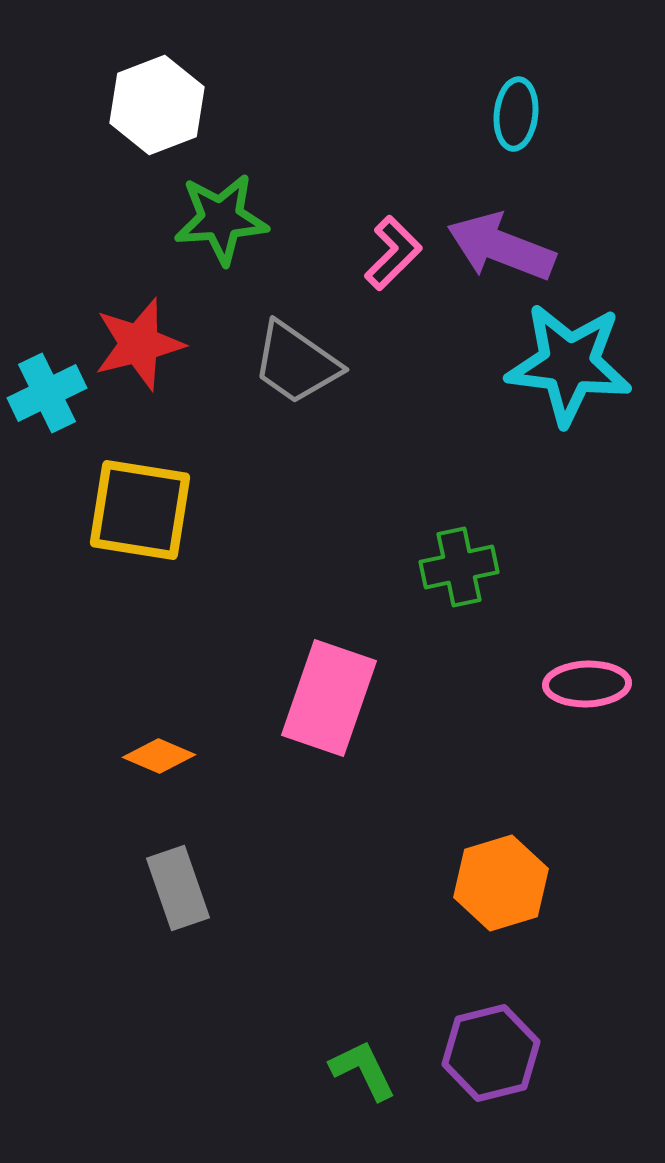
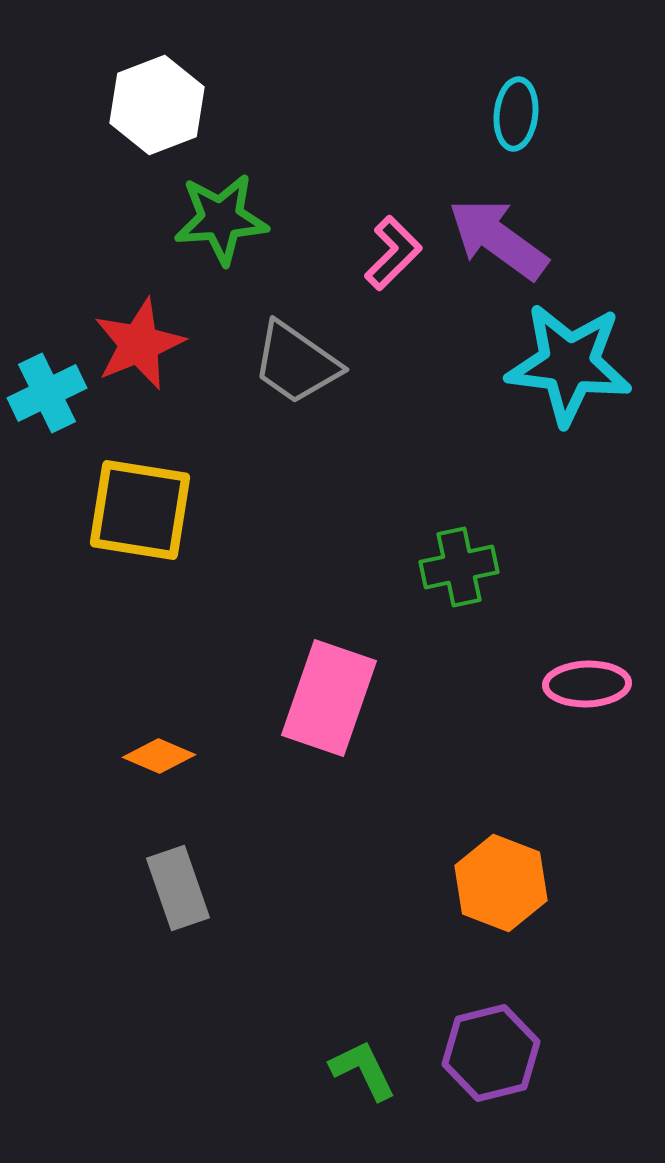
purple arrow: moved 3 px left, 8 px up; rotated 15 degrees clockwise
red star: rotated 8 degrees counterclockwise
orange hexagon: rotated 22 degrees counterclockwise
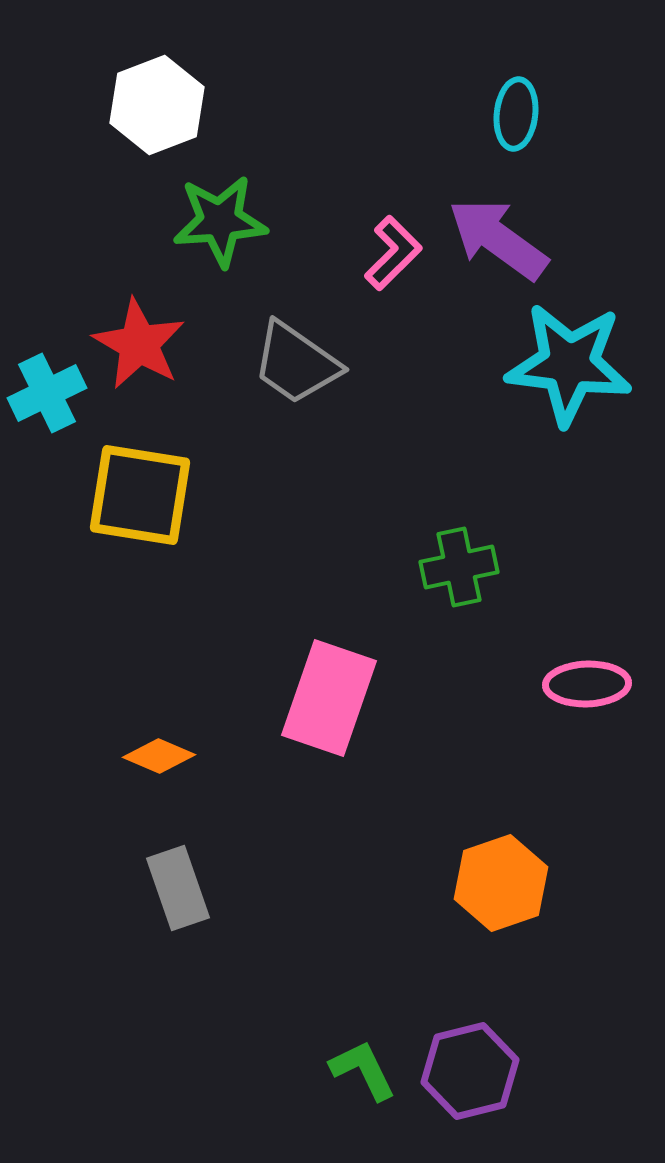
green star: moved 1 px left, 2 px down
red star: rotated 20 degrees counterclockwise
yellow square: moved 15 px up
orange hexagon: rotated 20 degrees clockwise
purple hexagon: moved 21 px left, 18 px down
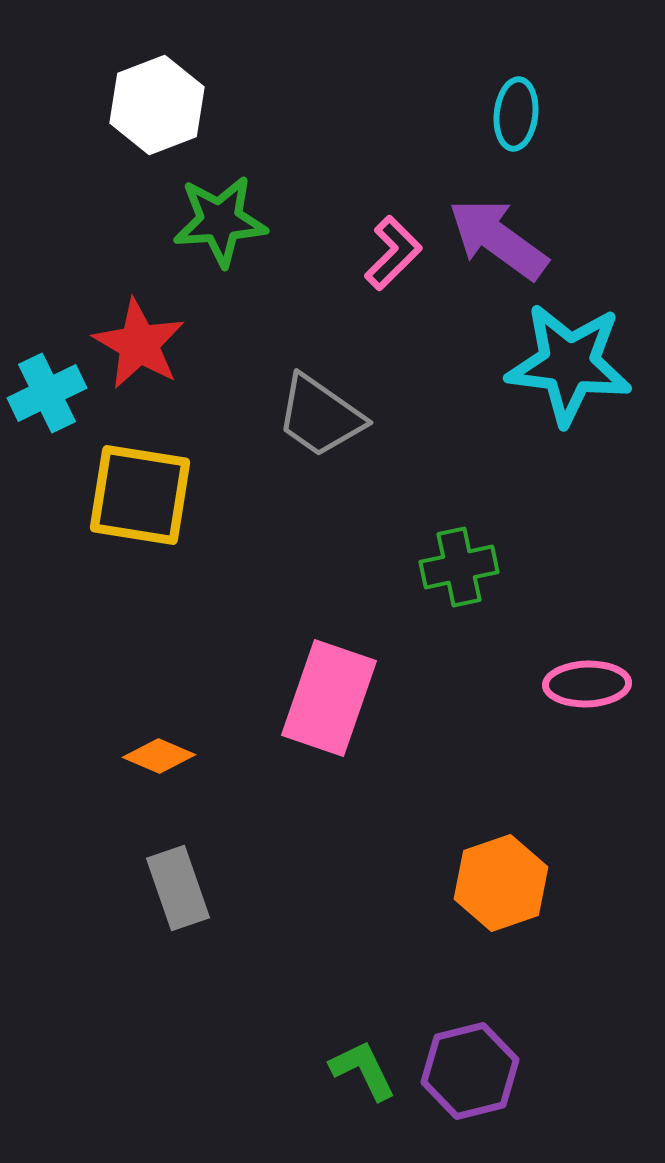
gray trapezoid: moved 24 px right, 53 px down
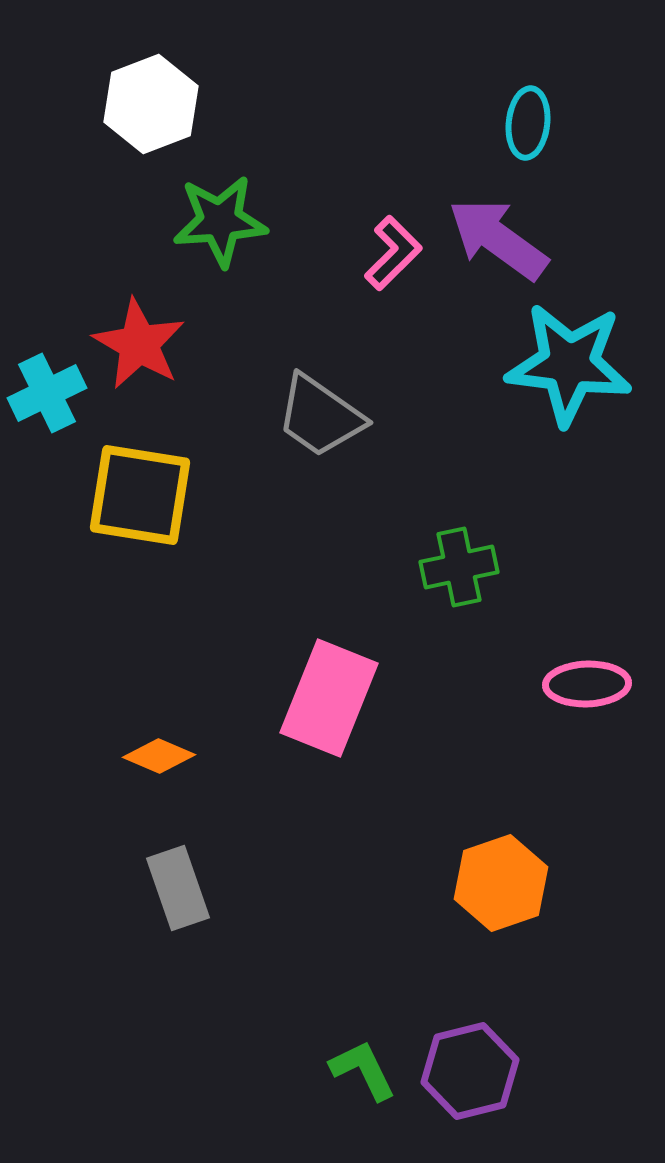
white hexagon: moved 6 px left, 1 px up
cyan ellipse: moved 12 px right, 9 px down
pink rectangle: rotated 3 degrees clockwise
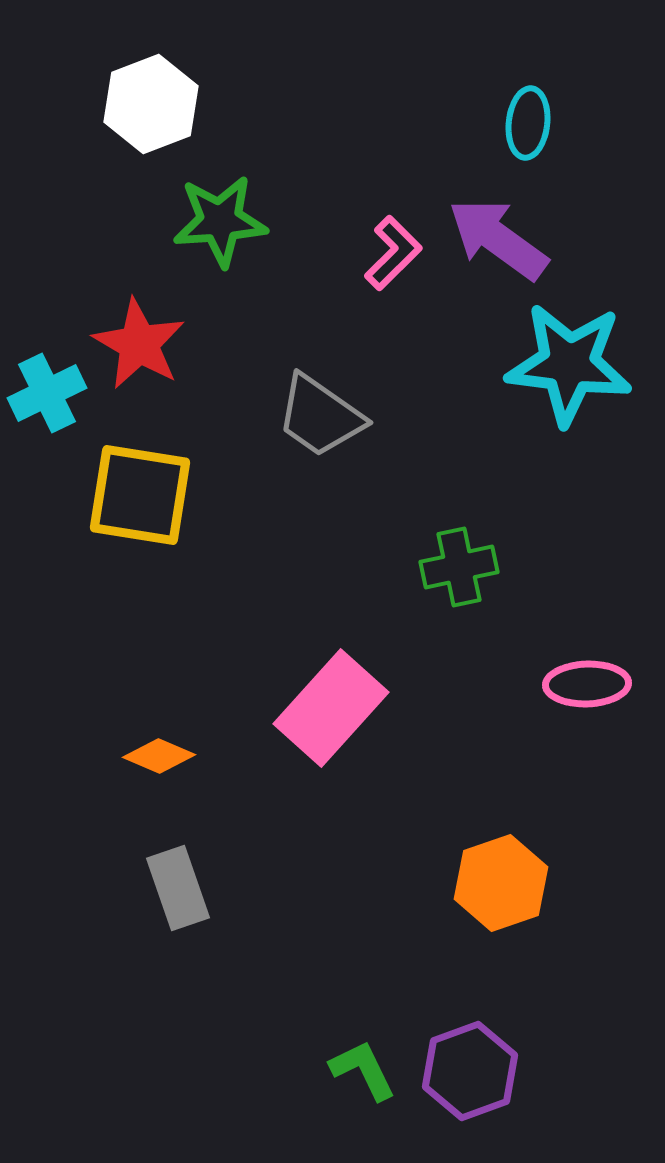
pink rectangle: moved 2 px right, 10 px down; rotated 20 degrees clockwise
purple hexagon: rotated 6 degrees counterclockwise
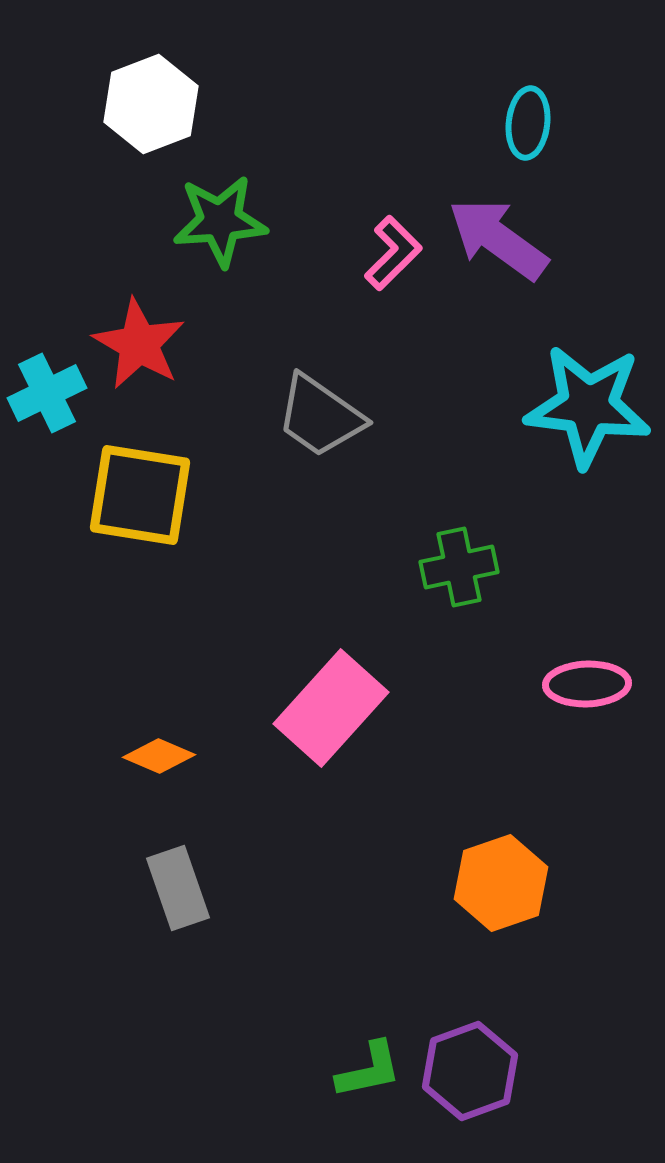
cyan star: moved 19 px right, 42 px down
green L-shape: moved 6 px right; rotated 104 degrees clockwise
